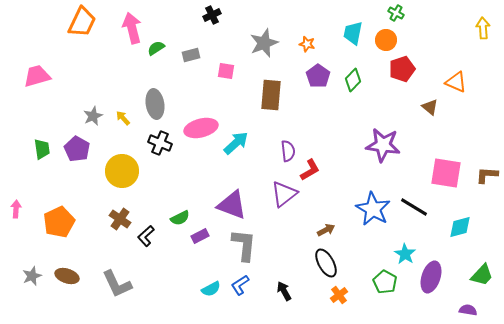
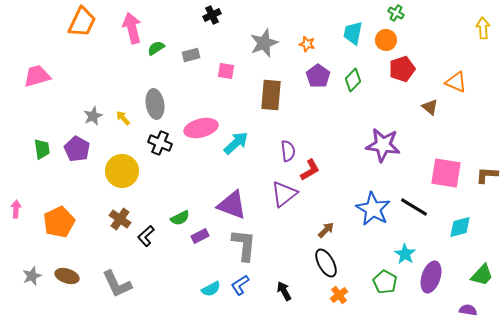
brown arrow at (326, 230): rotated 18 degrees counterclockwise
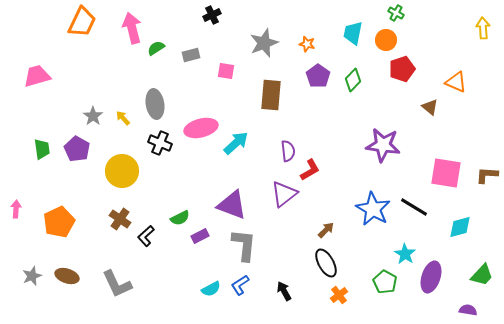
gray star at (93, 116): rotated 12 degrees counterclockwise
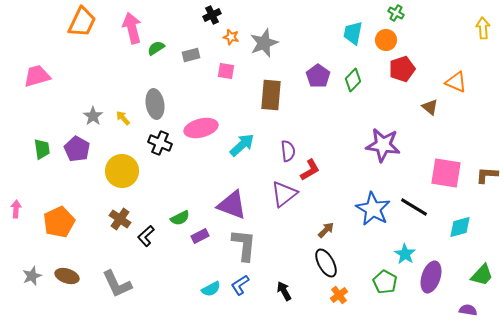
orange star at (307, 44): moved 76 px left, 7 px up
cyan arrow at (236, 143): moved 6 px right, 2 px down
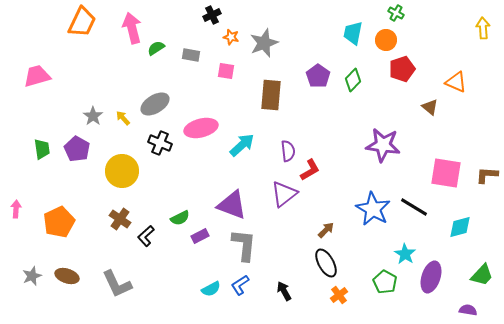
gray rectangle at (191, 55): rotated 24 degrees clockwise
gray ellipse at (155, 104): rotated 68 degrees clockwise
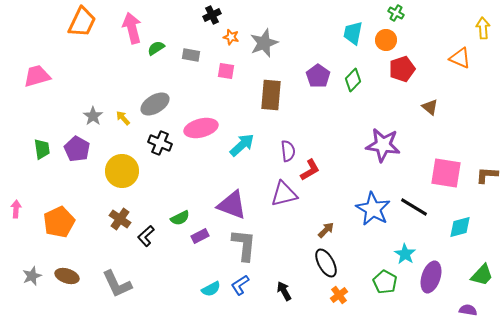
orange triangle at (456, 82): moved 4 px right, 24 px up
purple triangle at (284, 194): rotated 24 degrees clockwise
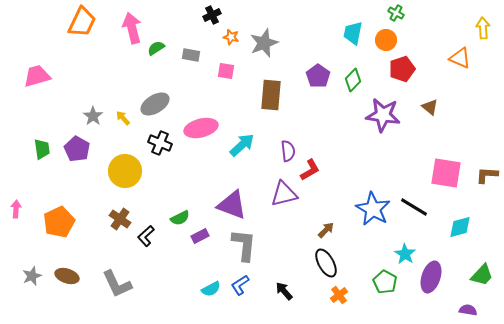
purple star at (383, 145): moved 30 px up
yellow circle at (122, 171): moved 3 px right
black arrow at (284, 291): rotated 12 degrees counterclockwise
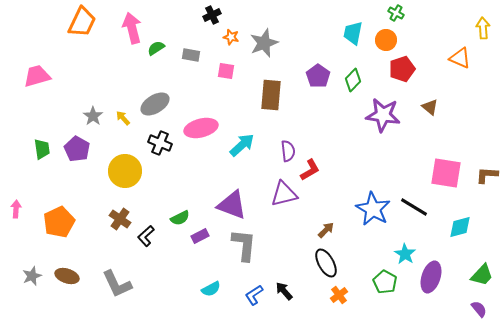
blue L-shape at (240, 285): moved 14 px right, 10 px down
purple semicircle at (468, 310): moved 11 px right, 1 px up; rotated 42 degrees clockwise
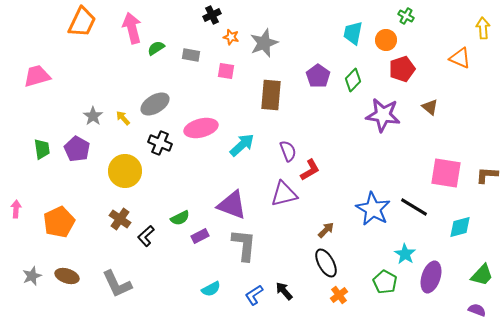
green cross at (396, 13): moved 10 px right, 3 px down
purple semicircle at (288, 151): rotated 15 degrees counterclockwise
purple semicircle at (479, 309): moved 2 px left, 1 px down; rotated 30 degrees counterclockwise
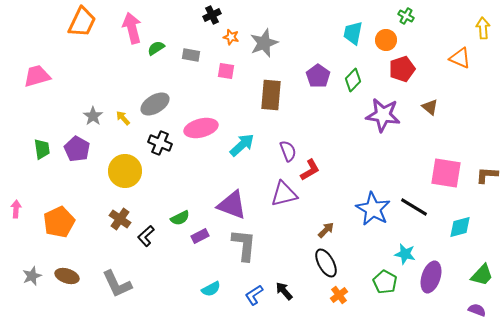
cyan star at (405, 254): rotated 20 degrees counterclockwise
